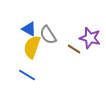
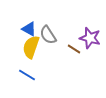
yellow semicircle: moved 1 px left
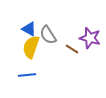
brown line: moved 2 px left
blue line: rotated 36 degrees counterclockwise
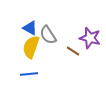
blue triangle: moved 1 px right, 1 px up
brown line: moved 1 px right, 2 px down
blue line: moved 2 px right, 1 px up
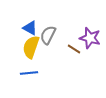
gray semicircle: rotated 60 degrees clockwise
brown line: moved 1 px right, 2 px up
blue line: moved 1 px up
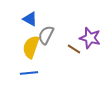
blue triangle: moved 9 px up
gray semicircle: moved 2 px left
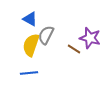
yellow semicircle: moved 2 px up
